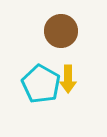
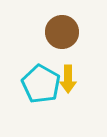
brown circle: moved 1 px right, 1 px down
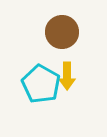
yellow arrow: moved 1 px left, 3 px up
